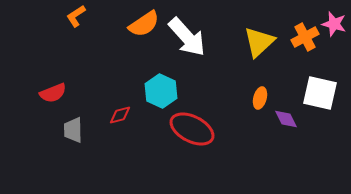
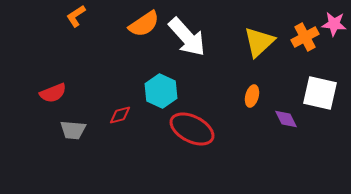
pink star: rotated 10 degrees counterclockwise
orange ellipse: moved 8 px left, 2 px up
gray trapezoid: rotated 84 degrees counterclockwise
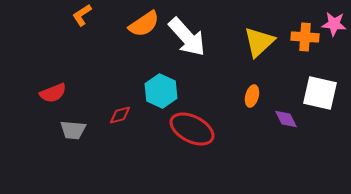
orange L-shape: moved 6 px right, 1 px up
orange cross: rotated 32 degrees clockwise
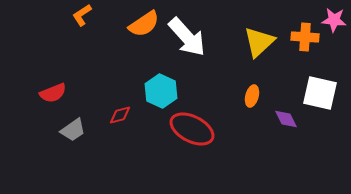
pink star: moved 4 px up
gray trapezoid: rotated 40 degrees counterclockwise
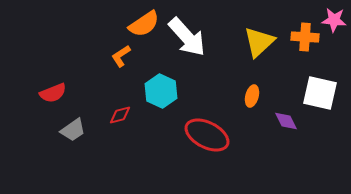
orange L-shape: moved 39 px right, 41 px down
purple diamond: moved 2 px down
red ellipse: moved 15 px right, 6 px down
